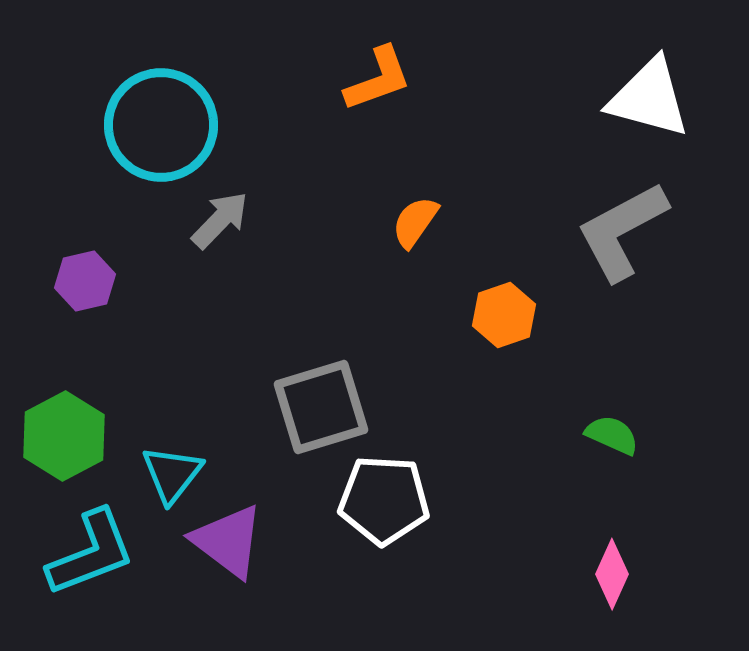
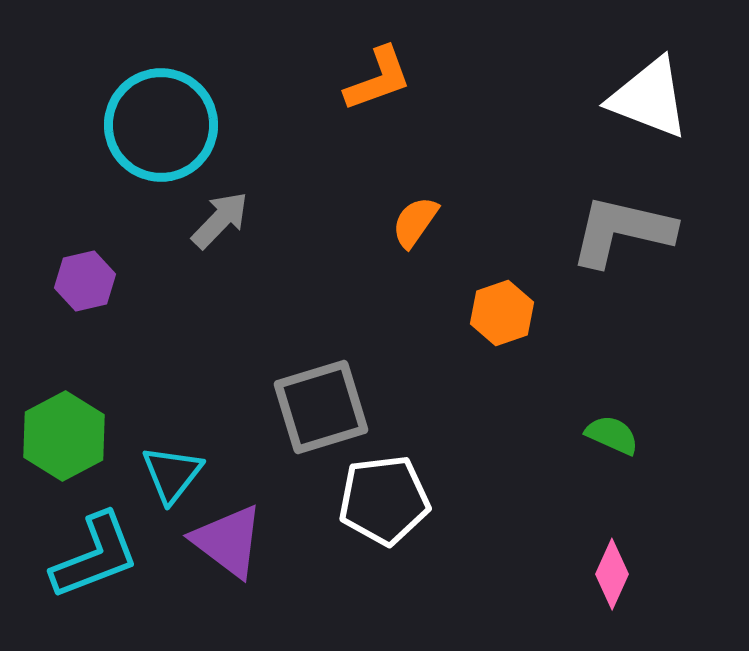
white triangle: rotated 6 degrees clockwise
gray L-shape: rotated 41 degrees clockwise
orange hexagon: moved 2 px left, 2 px up
white pentagon: rotated 10 degrees counterclockwise
cyan L-shape: moved 4 px right, 3 px down
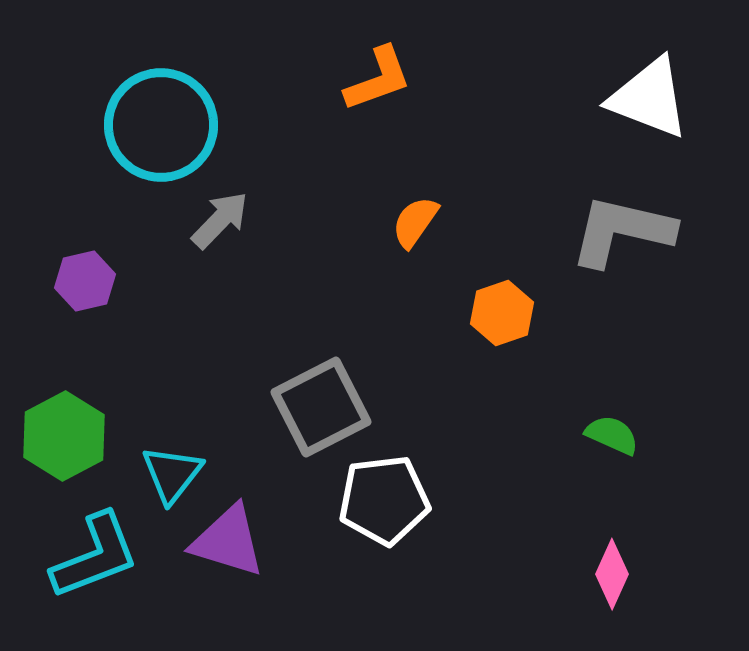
gray square: rotated 10 degrees counterclockwise
purple triangle: rotated 20 degrees counterclockwise
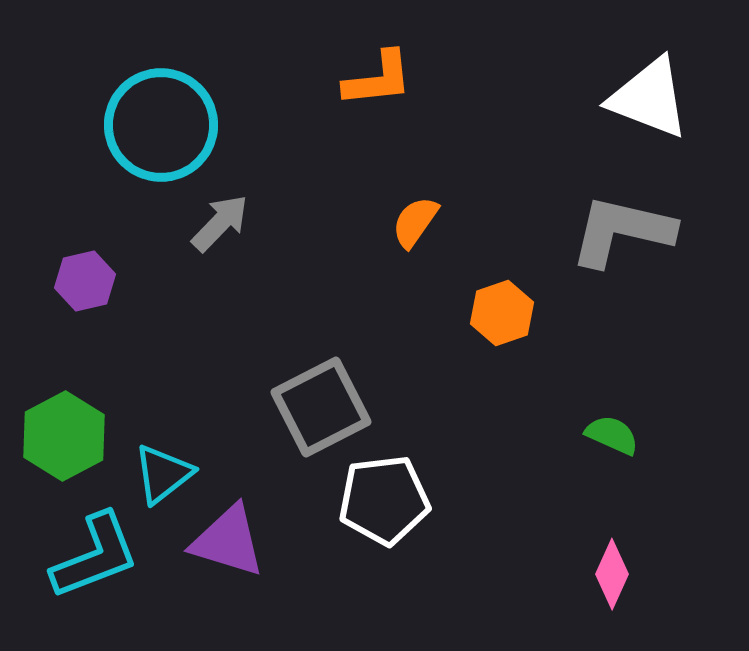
orange L-shape: rotated 14 degrees clockwise
gray arrow: moved 3 px down
cyan triangle: moved 9 px left; rotated 14 degrees clockwise
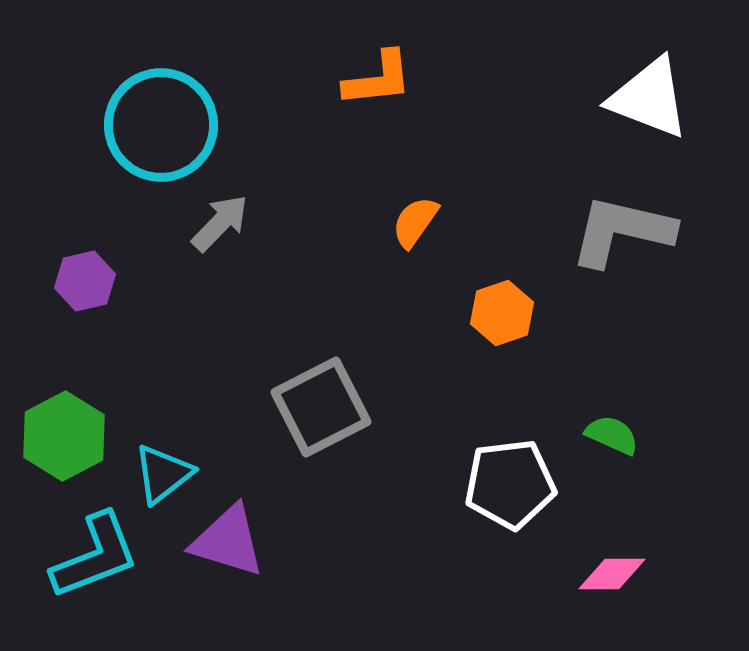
white pentagon: moved 126 px right, 16 px up
pink diamond: rotated 66 degrees clockwise
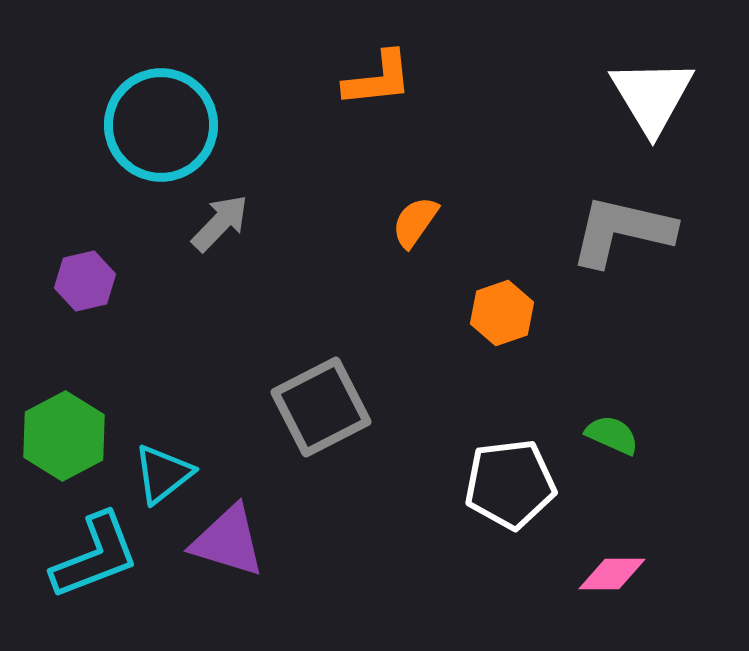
white triangle: moved 3 px right, 2 px up; rotated 38 degrees clockwise
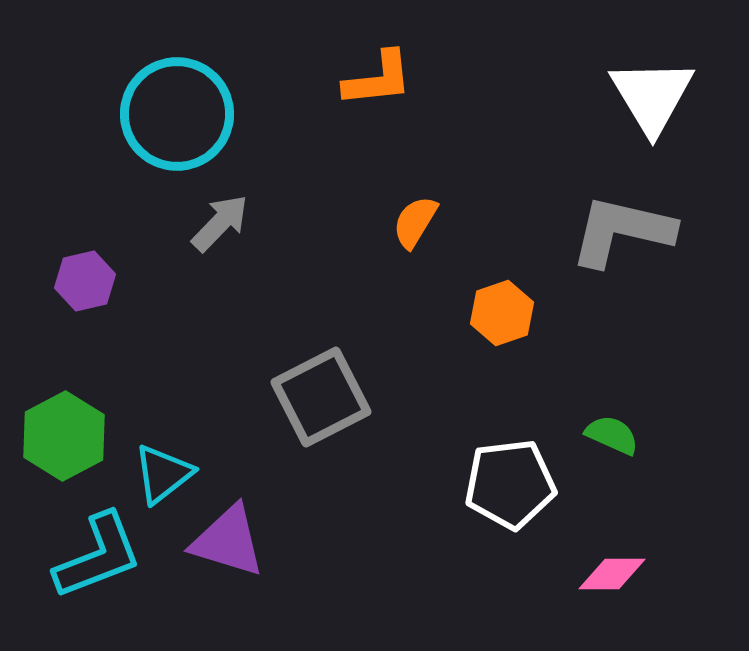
cyan circle: moved 16 px right, 11 px up
orange semicircle: rotated 4 degrees counterclockwise
gray square: moved 10 px up
cyan L-shape: moved 3 px right
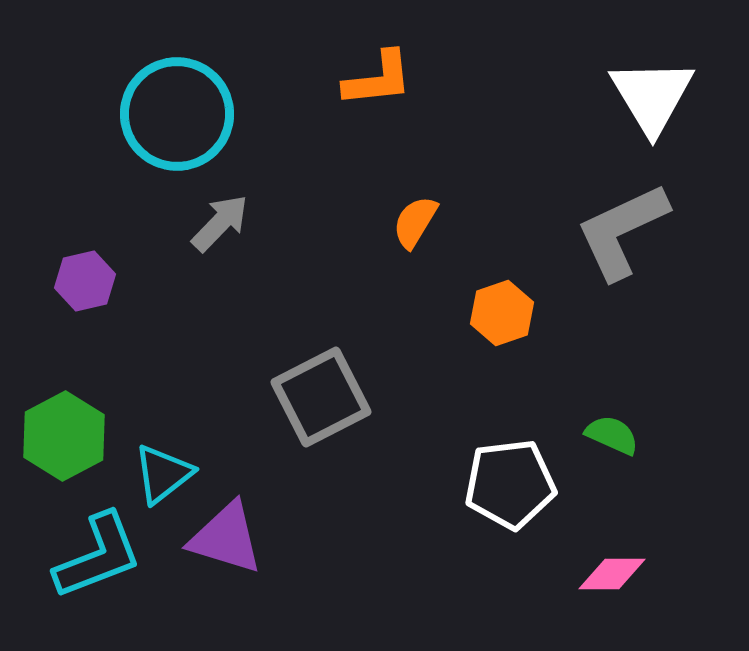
gray L-shape: rotated 38 degrees counterclockwise
purple triangle: moved 2 px left, 3 px up
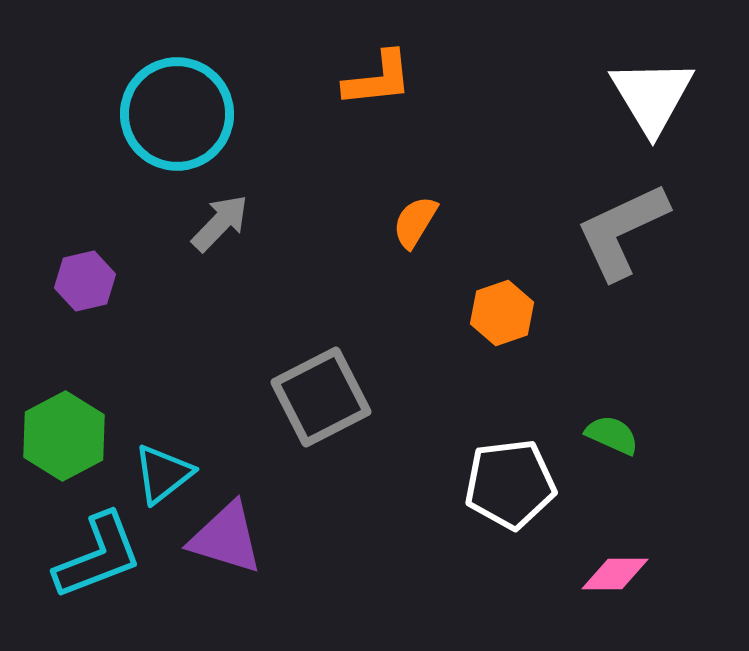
pink diamond: moved 3 px right
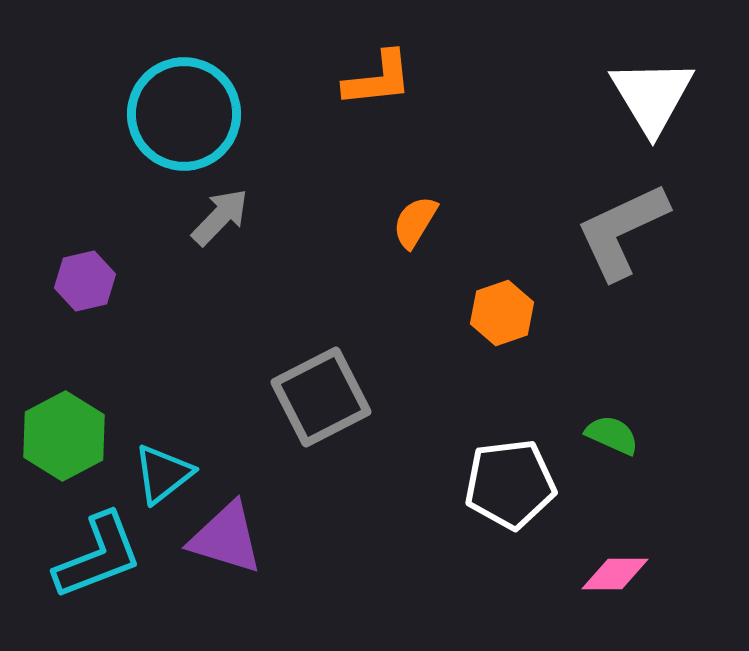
cyan circle: moved 7 px right
gray arrow: moved 6 px up
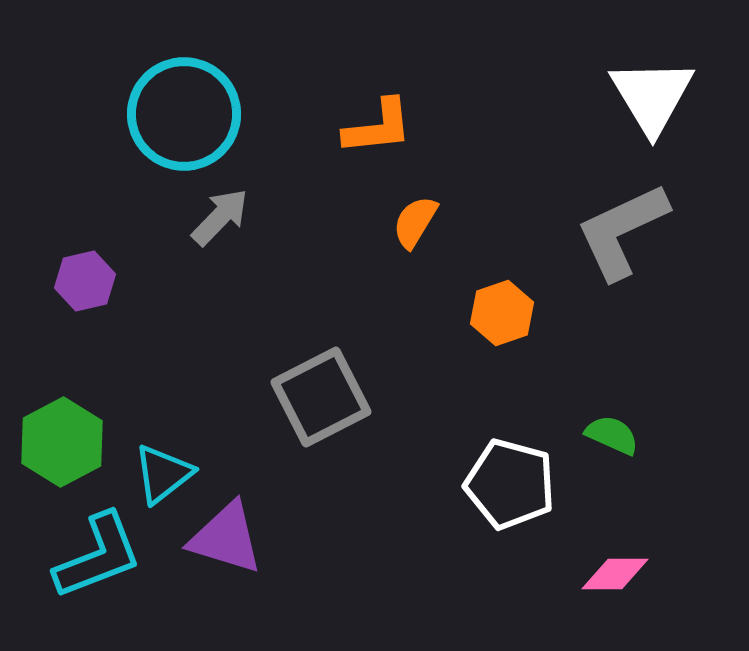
orange L-shape: moved 48 px down
green hexagon: moved 2 px left, 6 px down
white pentagon: rotated 22 degrees clockwise
